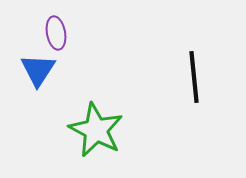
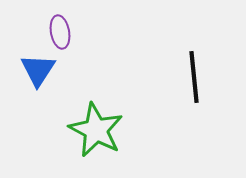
purple ellipse: moved 4 px right, 1 px up
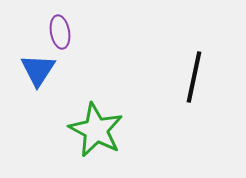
black line: rotated 18 degrees clockwise
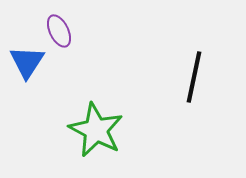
purple ellipse: moved 1 px left, 1 px up; rotated 16 degrees counterclockwise
blue triangle: moved 11 px left, 8 px up
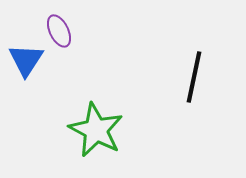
blue triangle: moved 1 px left, 2 px up
